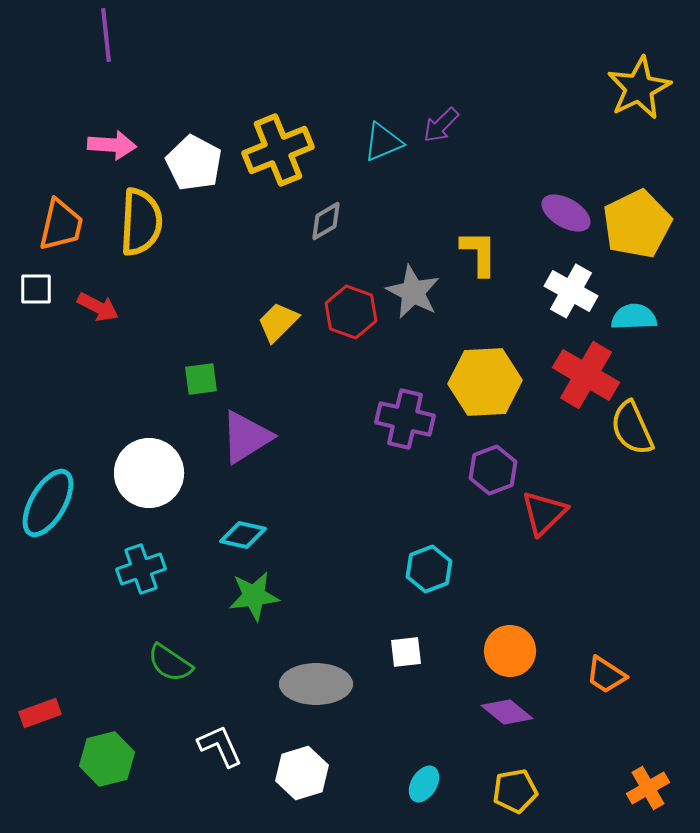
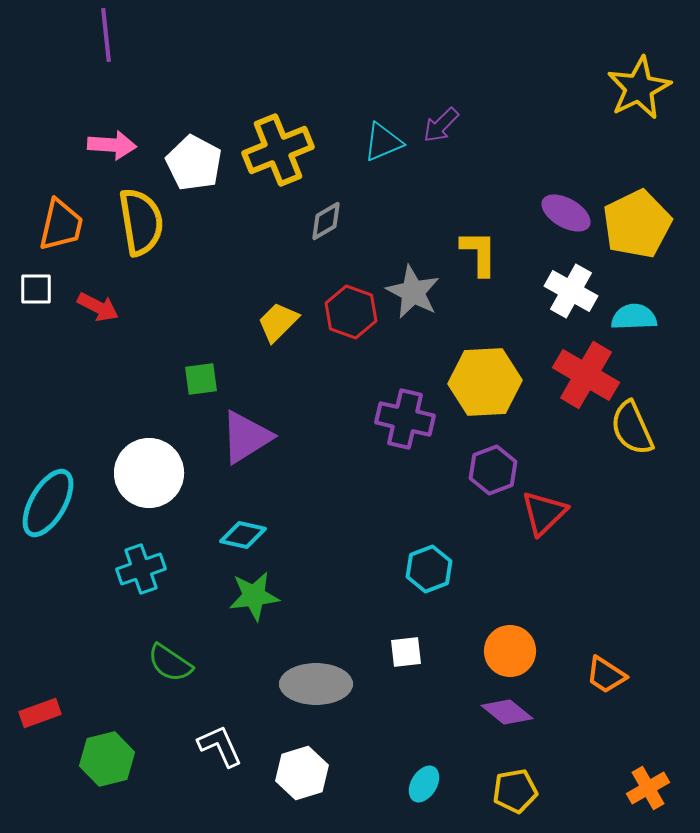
yellow semicircle at (141, 222): rotated 12 degrees counterclockwise
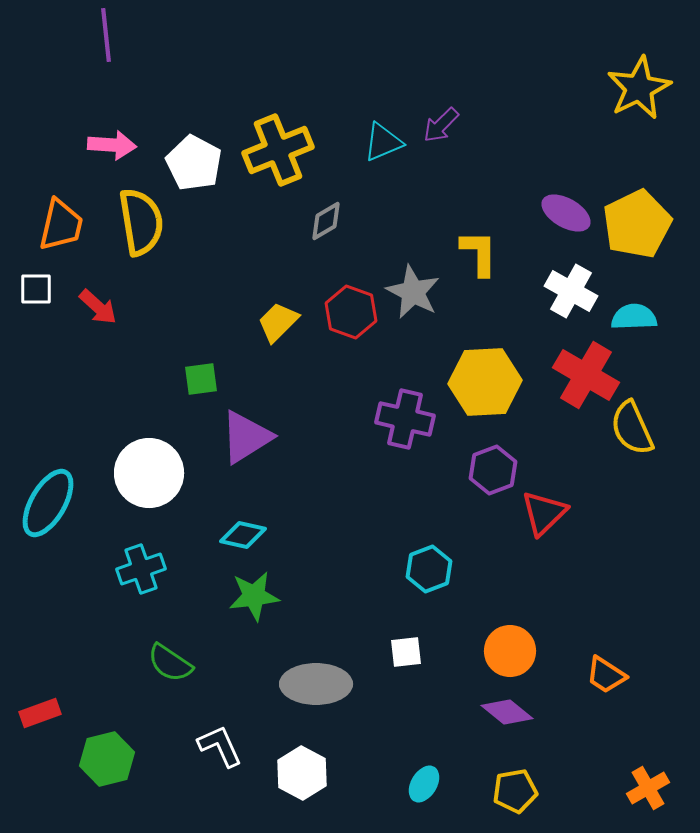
red arrow at (98, 307): rotated 15 degrees clockwise
white hexagon at (302, 773): rotated 15 degrees counterclockwise
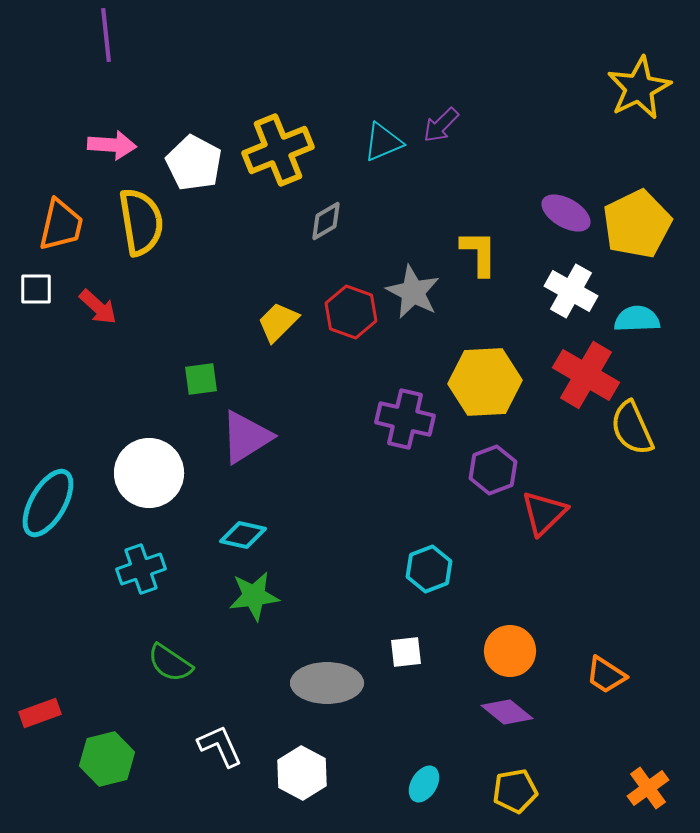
cyan semicircle at (634, 317): moved 3 px right, 2 px down
gray ellipse at (316, 684): moved 11 px right, 1 px up
orange cross at (648, 788): rotated 6 degrees counterclockwise
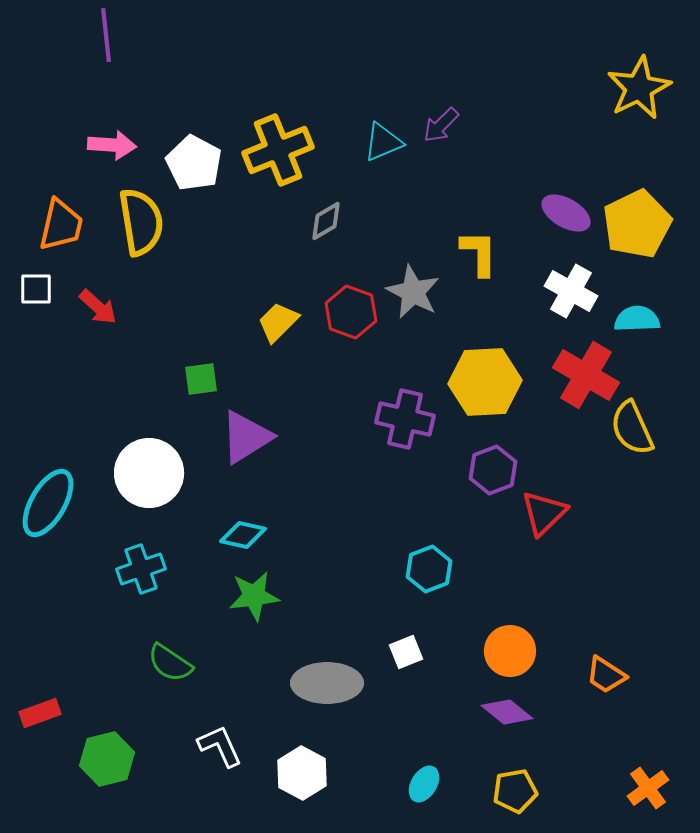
white square at (406, 652): rotated 16 degrees counterclockwise
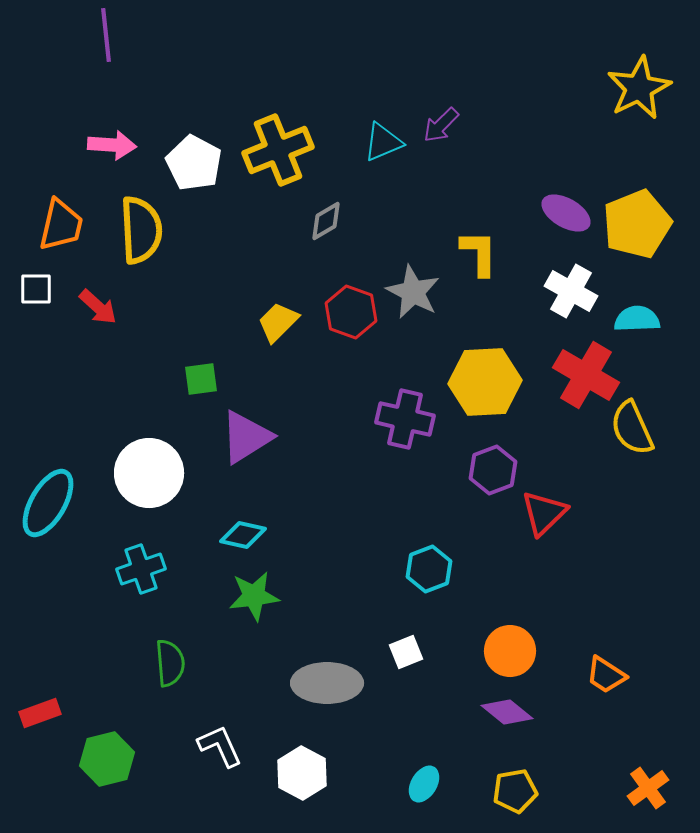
yellow semicircle at (141, 222): moved 8 px down; rotated 6 degrees clockwise
yellow pentagon at (637, 224): rotated 4 degrees clockwise
green semicircle at (170, 663): rotated 129 degrees counterclockwise
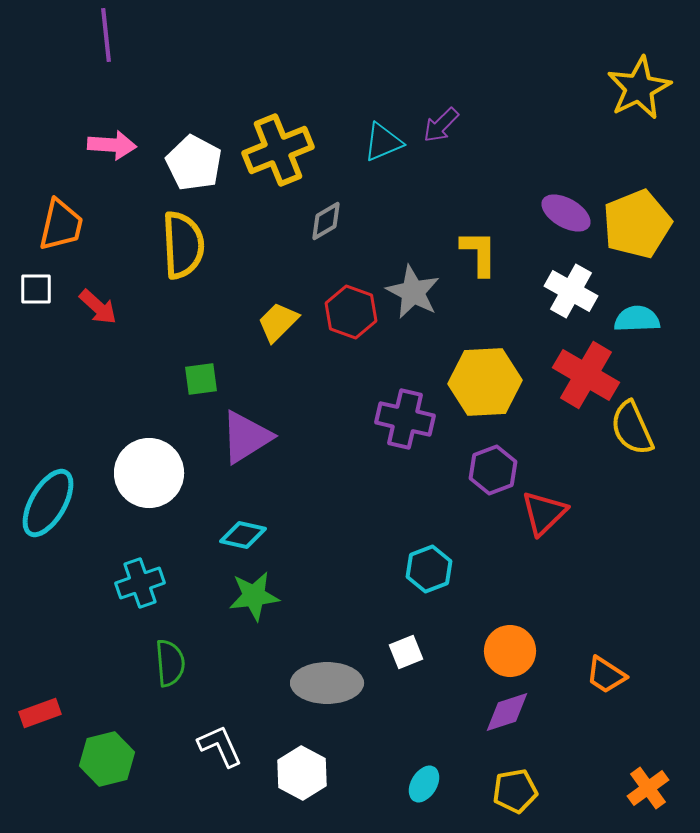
yellow semicircle at (141, 230): moved 42 px right, 15 px down
cyan cross at (141, 569): moved 1 px left, 14 px down
purple diamond at (507, 712): rotated 57 degrees counterclockwise
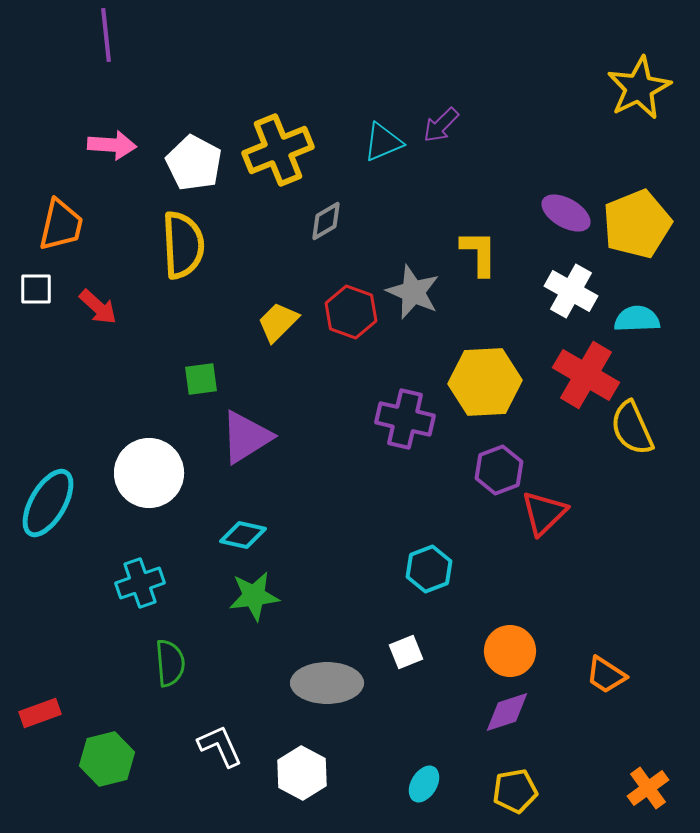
gray star at (413, 292): rotated 4 degrees counterclockwise
purple hexagon at (493, 470): moved 6 px right
